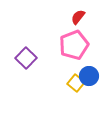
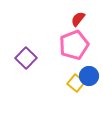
red semicircle: moved 2 px down
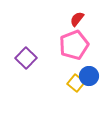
red semicircle: moved 1 px left
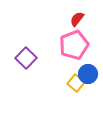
blue circle: moved 1 px left, 2 px up
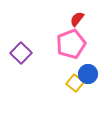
pink pentagon: moved 3 px left, 1 px up
purple square: moved 5 px left, 5 px up
yellow square: moved 1 px left
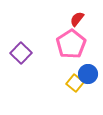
pink pentagon: rotated 12 degrees counterclockwise
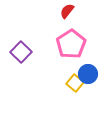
red semicircle: moved 10 px left, 8 px up
purple square: moved 1 px up
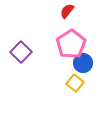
blue circle: moved 5 px left, 11 px up
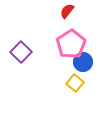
blue circle: moved 1 px up
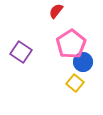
red semicircle: moved 11 px left
purple square: rotated 10 degrees counterclockwise
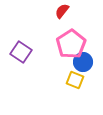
red semicircle: moved 6 px right
yellow square: moved 3 px up; rotated 18 degrees counterclockwise
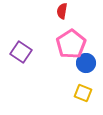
red semicircle: rotated 28 degrees counterclockwise
blue circle: moved 3 px right, 1 px down
yellow square: moved 8 px right, 13 px down
